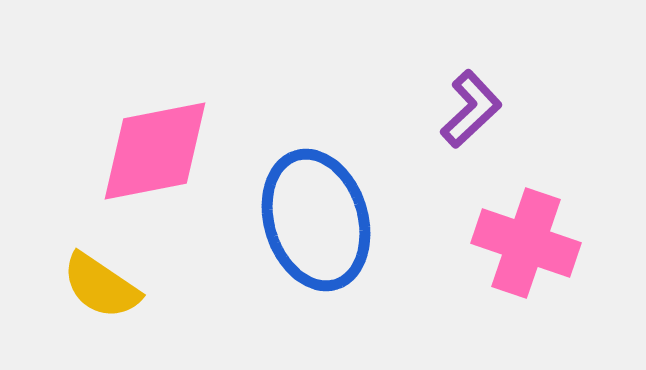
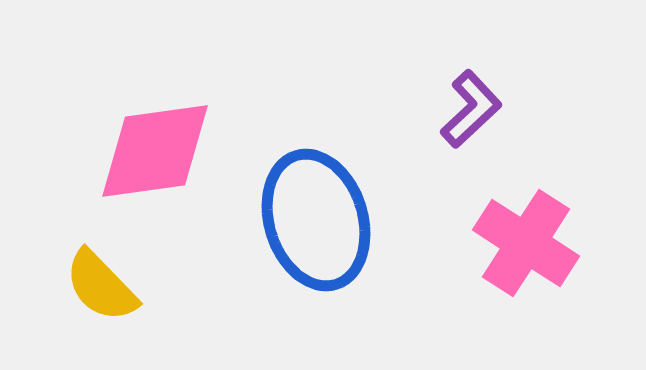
pink diamond: rotated 3 degrees clockwise
pink cross: rotated 14 degrees clockwise
yellow semicircle: rotated 12 degrees clockwise
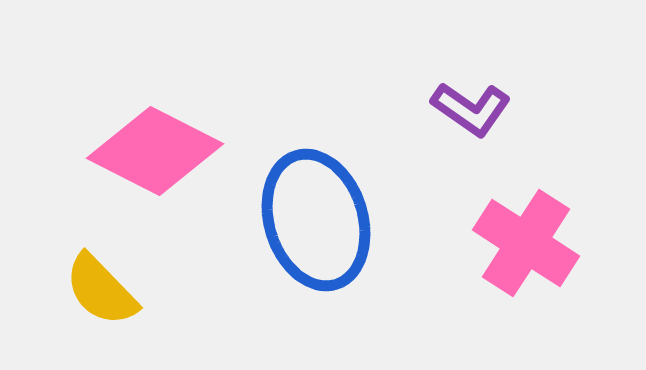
purple L-shape: rotated 78 degrees clockwise
pink diamond: rotated 35 degrees clockwise
yellow semicircle: moved 4 px down
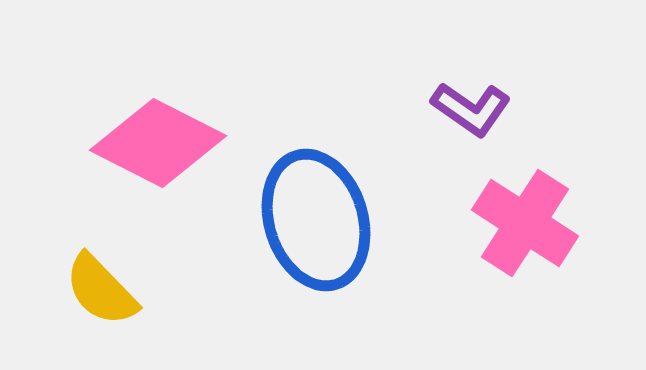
pink diamond: moved 3 px right, 8 px up
pink cross: moved 1 px left, 20 px up
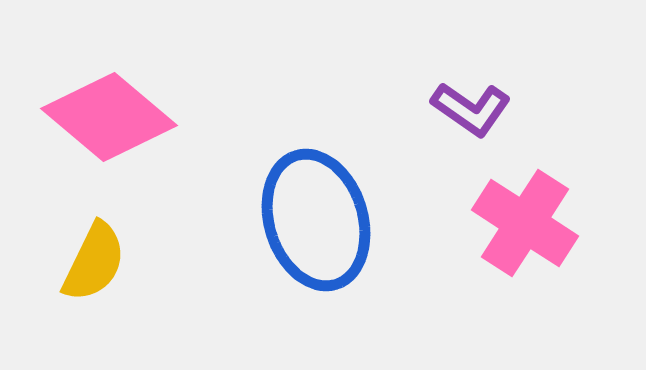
pink diamond: moved 49 px left, 26 px up; rotated 13 degrees clockwise
yellow semicircle: moved 7 px left, 28 px up; rotated 110 degrees counterclockwise
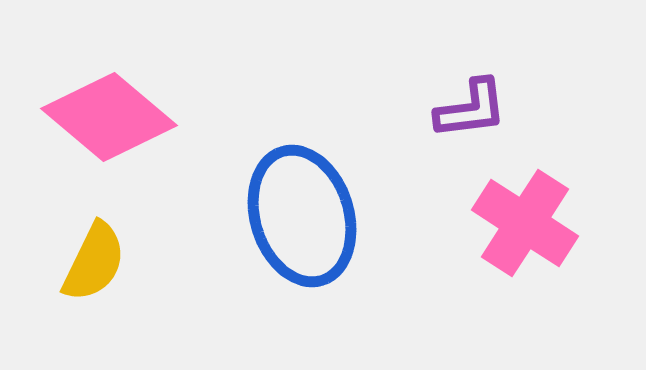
purple L-shape: rotated 42 degrees counterclockwise
blue ellipse: moved 14 px left, 4 px up
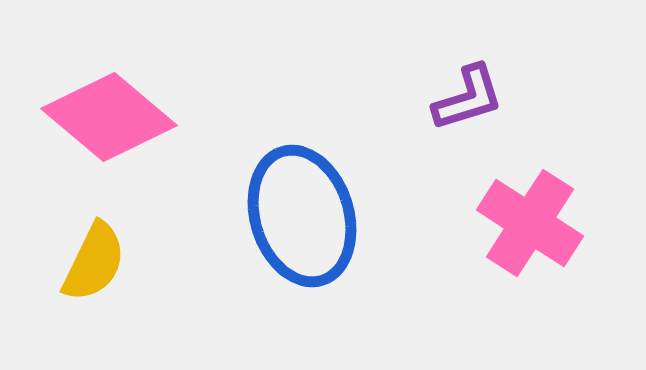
purple L-shape: moved 3 px left, 11 px up; rotated 10 degrees counterclockwise
pink cross: moved 5 px right
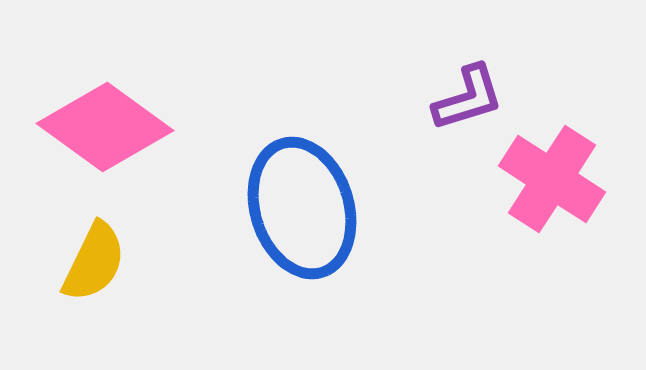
pink diamond: moved 4 px left, 10 px down; rotated 4 degrees counterclockwise
blue ellipse: moved 8 px up
pink cross: moved 22 px right, 44 px up
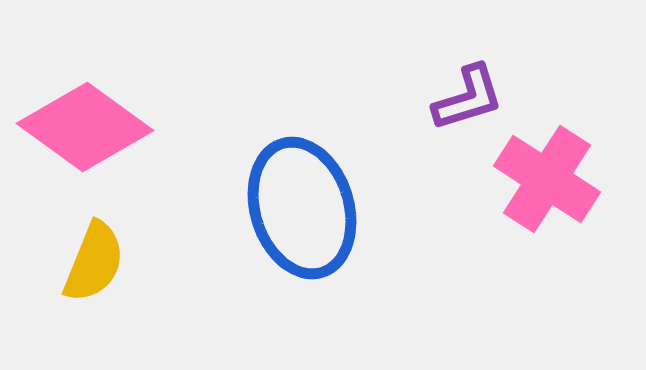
pink diamond: moved 20 px left
pink cross: moved 5 px left
yellow semicircle: rotated 4 degrees counterclockwise
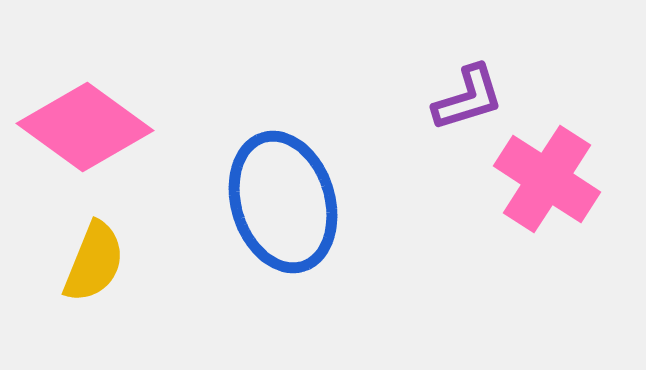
blue ellipse: moved 19 px left, 6 px up
